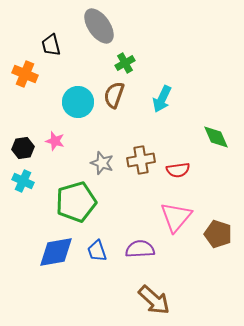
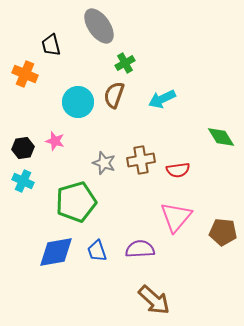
cyan arrow: rotated 40 degrees clockwise
green diamond: moved 5 px right; rotated 8 degrees counterclockwise
gray star: moved 2 px right
brown pentagon: moved 5 px right, 2 px up; rotated 12 degrees counterclockwise
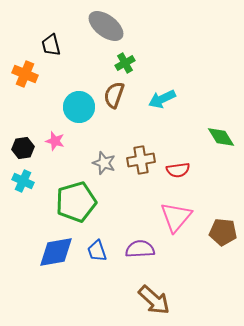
gray ellipse: moved 7 px right; rotated 18 degrees counterclockwise
cyan circle: moved 1 px right, 5 px down
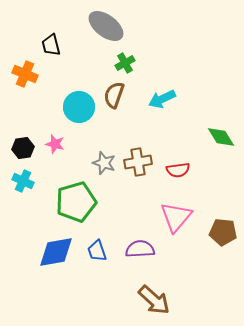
pink star: moved 3 px down
brown cross: moved 3 px left, 2 px down
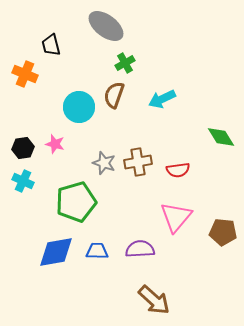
blue trapezoid: rotated 110 degrees clockwise
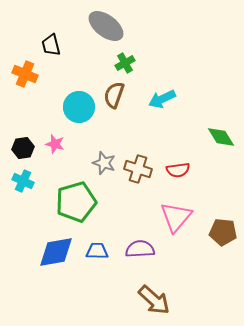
brown cross: moved 7 px down; rotated 28 degrees clockwise
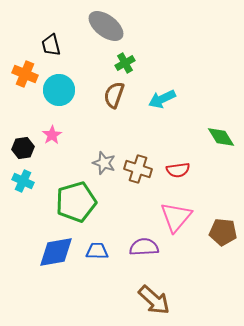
cyan circle: moved 20 px left, 17 px up
pink star: moved 3 px left, 9 px up; rotated 24 degrees clockwise
purple semicircle: moved 4 px right, 2 px up
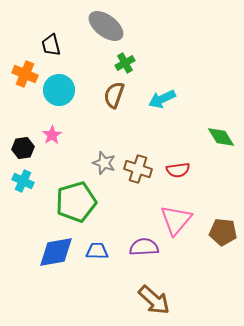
pink triangle: moved 3 px down
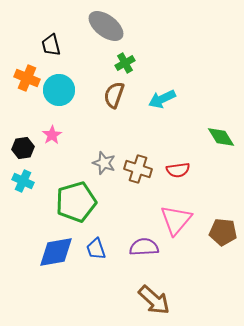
orange cross: moved 2 px right, 4 px down
blue trapezoid: moved 1 px left, 2 px up; rotated 110 degrees counterclockwise
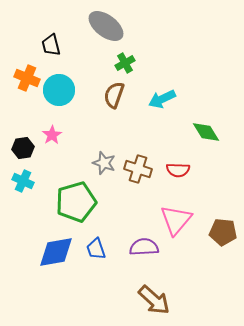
green diamond: moved 15 px left, 5 px up
red semicircle: rotated 10 degrees clockwise
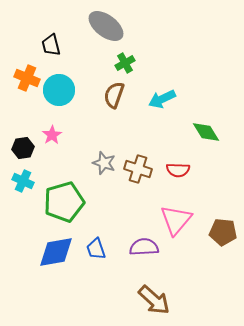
green pentagon: moved 12 px left
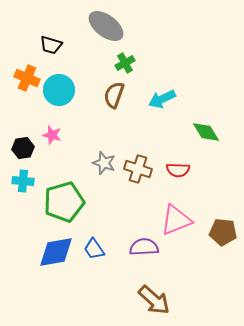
black trapezoid: rotated 60 degrees counterclockwise
pink star: rotated 24 degrees counterclockwise
cyan cross: rotated 20 degrees counterclockwise
pink triangle: rotated 28 degrees clockwise
blue trapezoid: moved 2 px left; rotated 15 degrees counterclockwise
